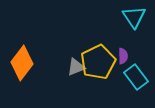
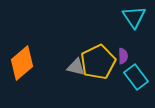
orange diamond: rotated 12 degrees clockwise
gray triangle: rotated 36 degrees clockwise
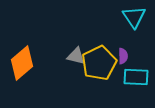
yellow pentagon: moved 1 px right, 1 px down
gray triangle: moved 11 px up
cyan rectangle: rotated 50 degrees counterclockwise
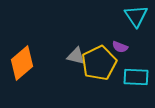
cyan triangle: moved 2 px right, 1 px up
purple semicircle: moved 3 px left, 9 px up; rotated 112 degrees clockwise
